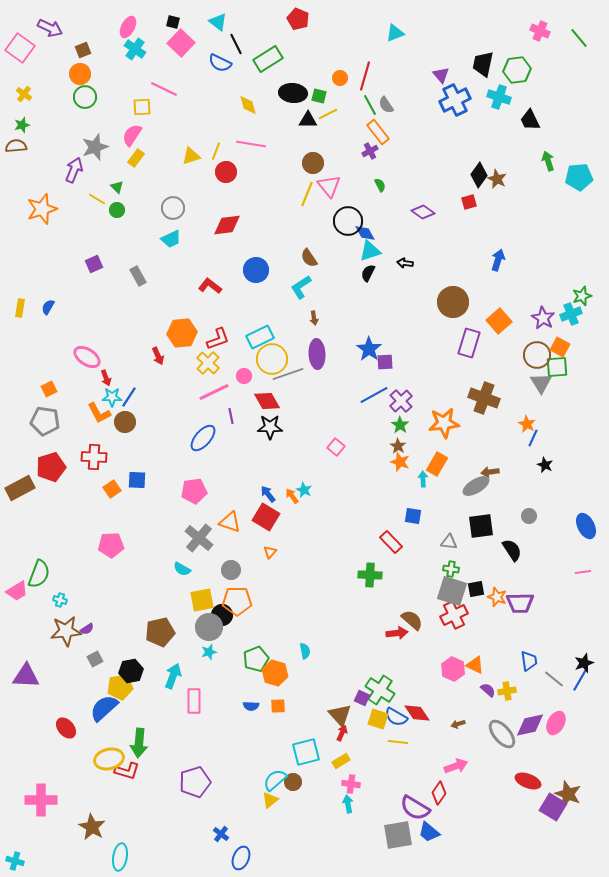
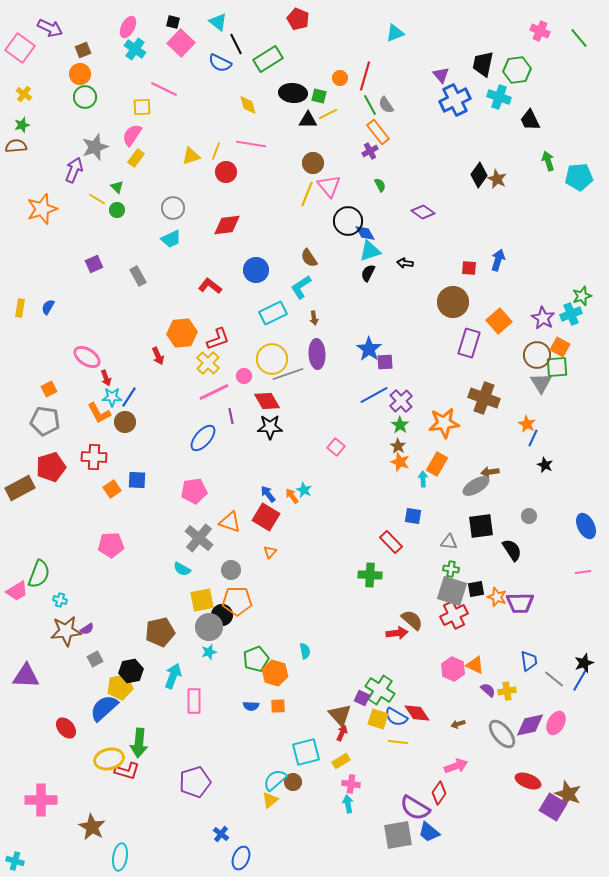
red square at (469, 202): moved 66 px down; rotated 21 degrees clockwise
cyan rectangle at (260, 337): moved 13 px right, 24 px up
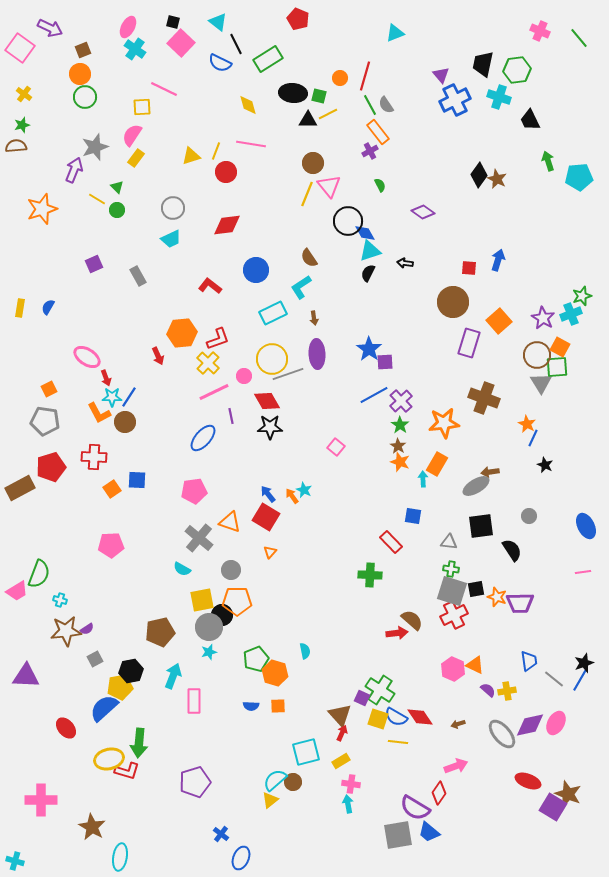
red diamond at (417, 713): moved 3 px right, 4 px down
